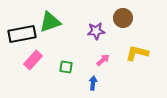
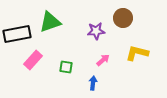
black rectangle: moved 5 px left
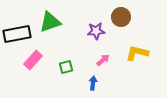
brown circle: moved 2 px left, 1 px up
green square: rotated 24 degrees counterclockwise
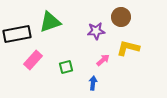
yellow L-shape: moved 9 px left, 5 px up
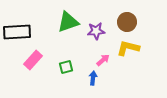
brown circle: moved 6 px right, 5 px down
green triangle: moved 18 px right
black rectangle: moved 2 px up; rotated 8 degrees clockwise
blue arrow: moved 5 px up
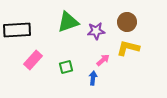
black rectangle: moved 2 px up
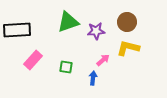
green square: rotated 24 degrees clockwise
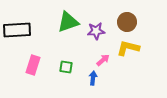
pink rectangle: moved 5 px down; rotated 24 degrees counterclockwise
